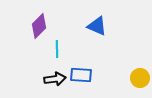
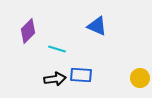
purple diamond: moved 11 px left, 5 px down
cyan line: rotated 72 degrees counterclockwise
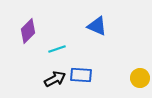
cyan line: rotated 36 degrees counterclockwise
black arrow: rotated 20 degrees counterclockwise
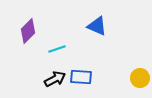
blue rectangle: moved 2 px down
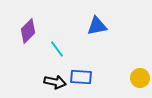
blue triangle: rotated 35 degrees counterclockwise
cyan line: rotated 72 degrees clockwise
black arrow: moved 3 px down; rotated 40 degrees clockwise
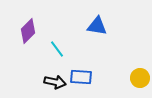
blue triangle: rotated 20 degrees clockwise
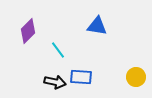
cyan line: moved 1 px right, 1 px down
yellow circle: moved 4 px left, 1 px up
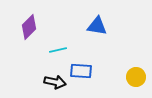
purple diamond: moved 1 px right, 4 px up
cyan line: rotated 66 degrees counterclockwise
blue rectangle: moved 6 px up
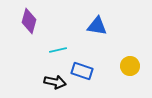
purple diamond: moved 6 px up; rotated 30 degrees counterclockwise
blue rectangle: moved 1 px right; rotated 15 degrees clockwise
yellow circle: moved 6 px left, 11 px up
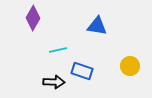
purple diamond: moved 4 px right, 3 px up; rotated 15 degrees clockwise
black arrow: moved 1 px left; rotated 10 degrees counterclockwise
